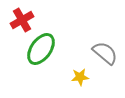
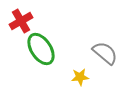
red cross: moved 1 px left, 1 px down
green ellipse: rotated 68 degrees counterclockwise
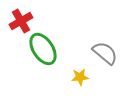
green ellipse: moved 2 px right
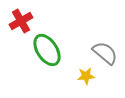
green ellipse: moved 4 px right, 1 px down
yellow star: moved 6 px right, 1 px up
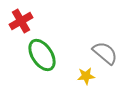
green ellipse: moved 5 px left, 5 px down
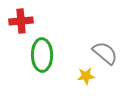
red cross: rotated 25 degrees clockwise
green ellipse: rotated 32 degrees clockwise
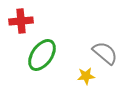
green ellipse: rotated 36 degrees clockwise
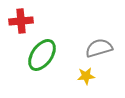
gray semicircle: moved 6 px left, 5 px up; rotated 56 degrees counterclockwise
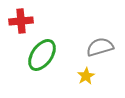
gray semicircle: moved 1 px right, 1 px up
yellow star: rotated 24 degrees counterclockwise
